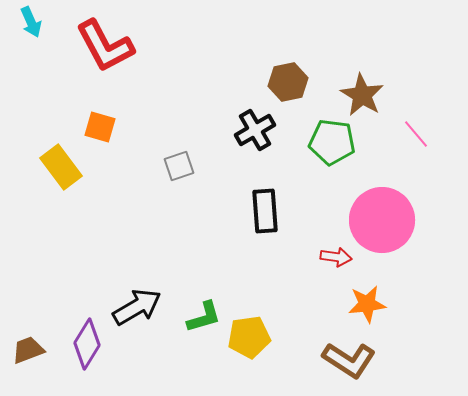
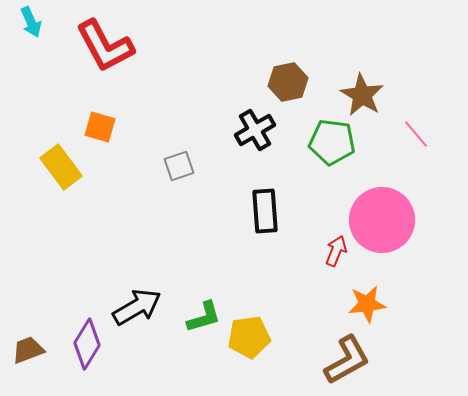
red arrow: moved 6 px up; rotated 76 degrees counterclockwise
brown L-shape: moved 2 px left; rotated 62 degrees counterclockwise
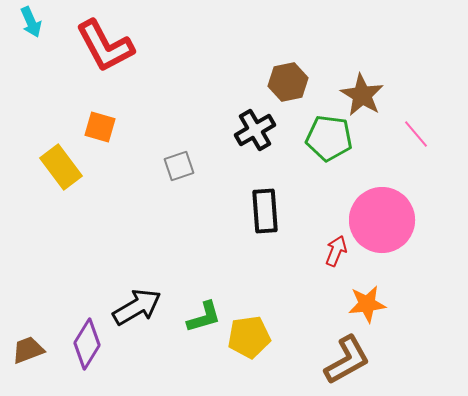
green pentagon: moved 3 px left, 4 px up
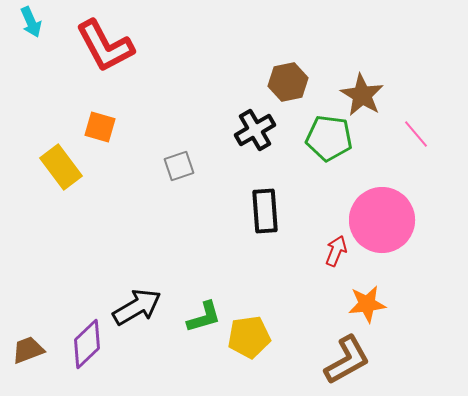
purple diamond: rotated 15 degrees clockwise
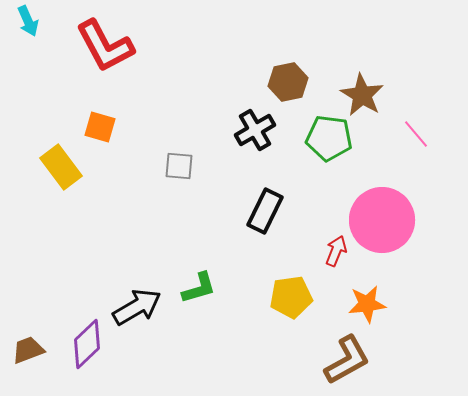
cyan arrow: moved 3 px left, 1 px up
gray square: rotated 24 degrees clockwise
black rectangle: rotated 30 degrees clockwise
green L-shape: moved 5 px left, 29 px up
yellow pentagon: moved 42 px right, 40 px up
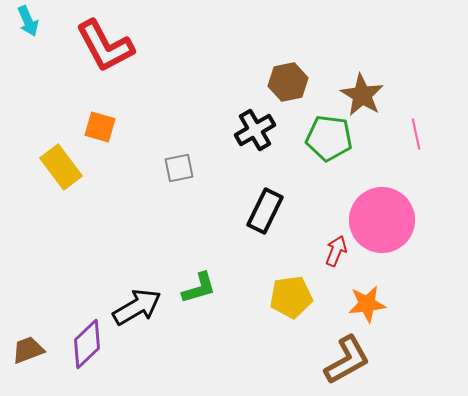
pink line: rotated 28 degrees clockwise
gray square: moved 2 px down; rotated 16 degrees counterclockwise
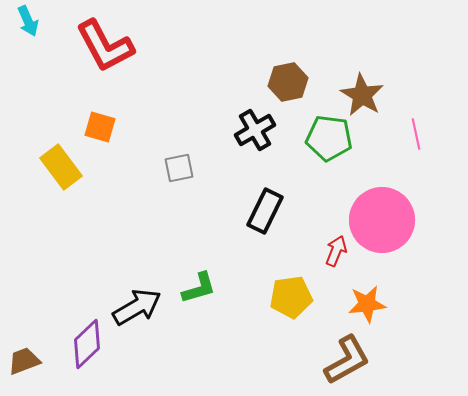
brown trapezoid: moved 4 px left, 11 px down
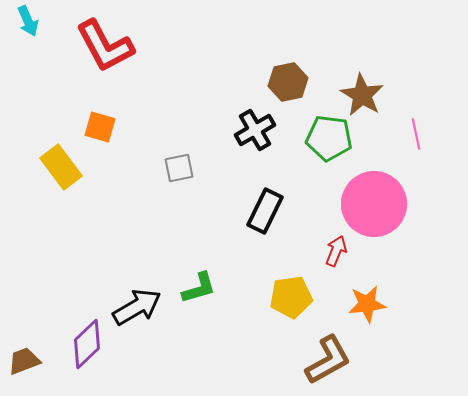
pink circle: moved 8 px left, 16 px up
brown L-shape: moved 19 px left
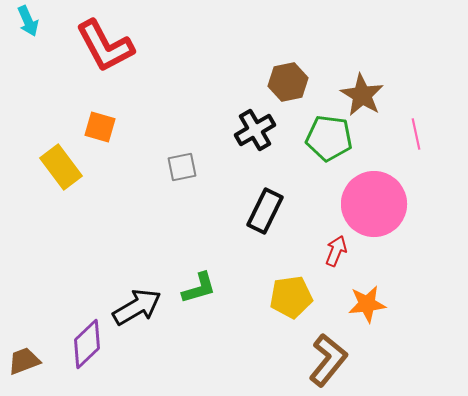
gray square: moved 3 px right, 1 px up
brown L-shape: rotated 22 degrees counterclockwise
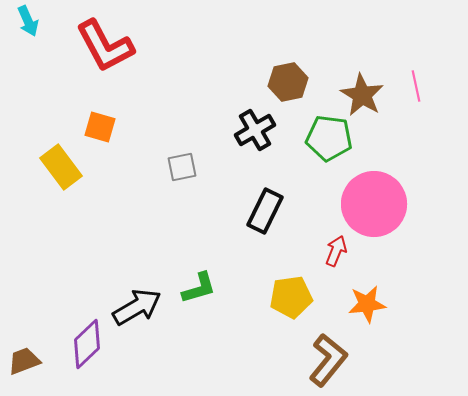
pink line: moved 48 px up
